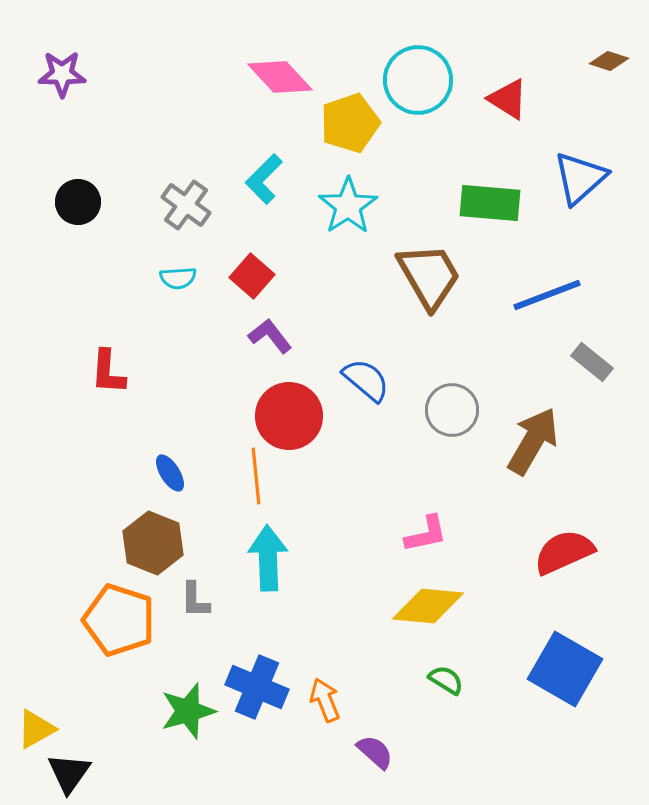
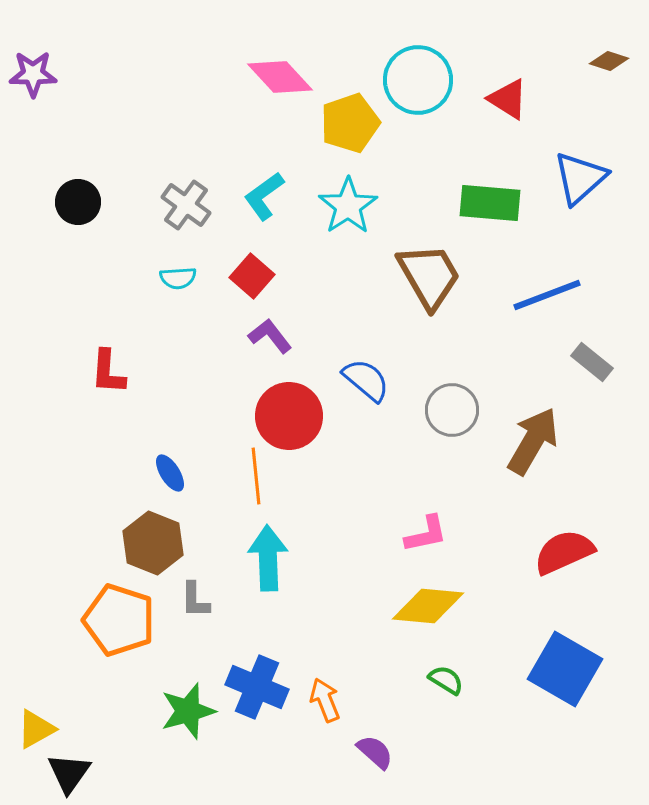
purple star: moved 29 px left
cyan L-shape: moved 17 px down; rotated 9 degrees clockwise
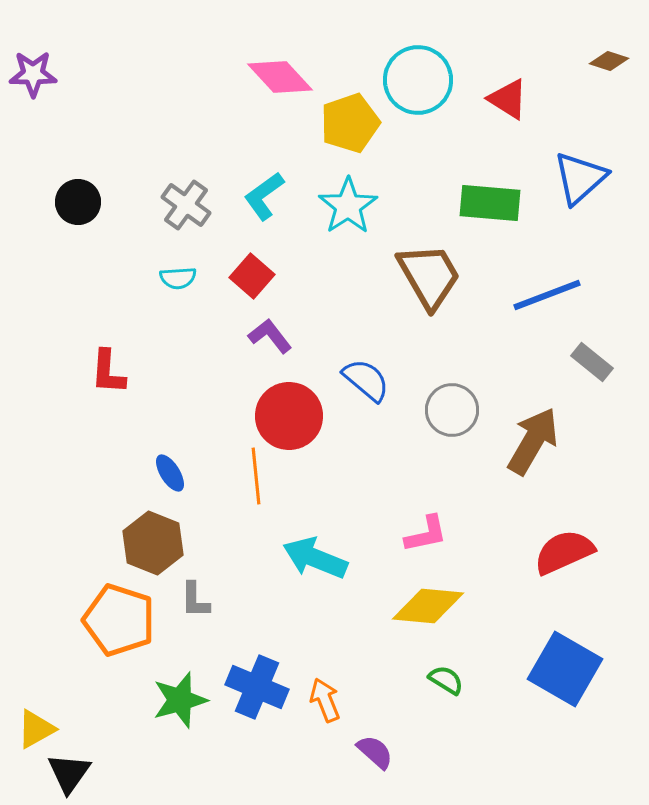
cyan arrow: moved 47 px right; rotated 66 degrees counterclockwise
green star: moved 8 px left, 11 px up
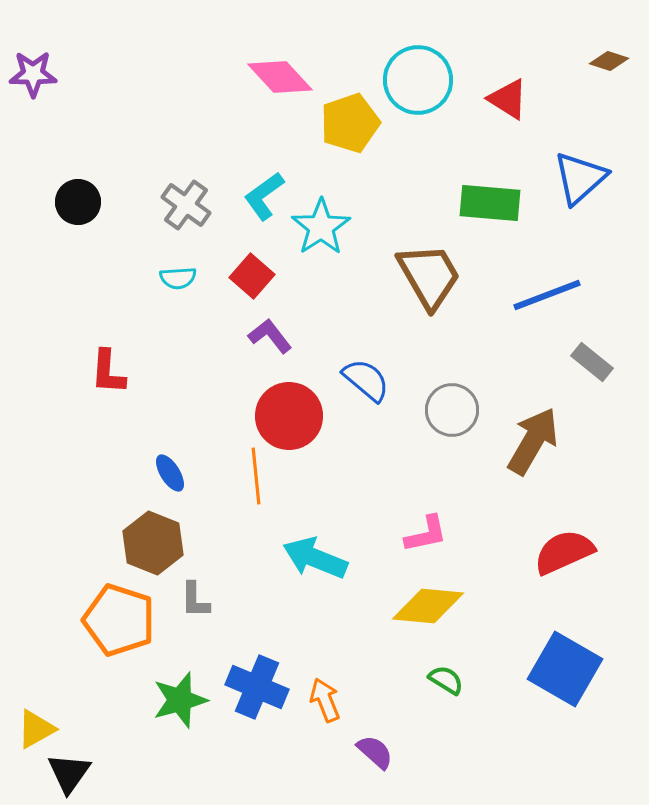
cyan star: moved 27 px left, 21 px down
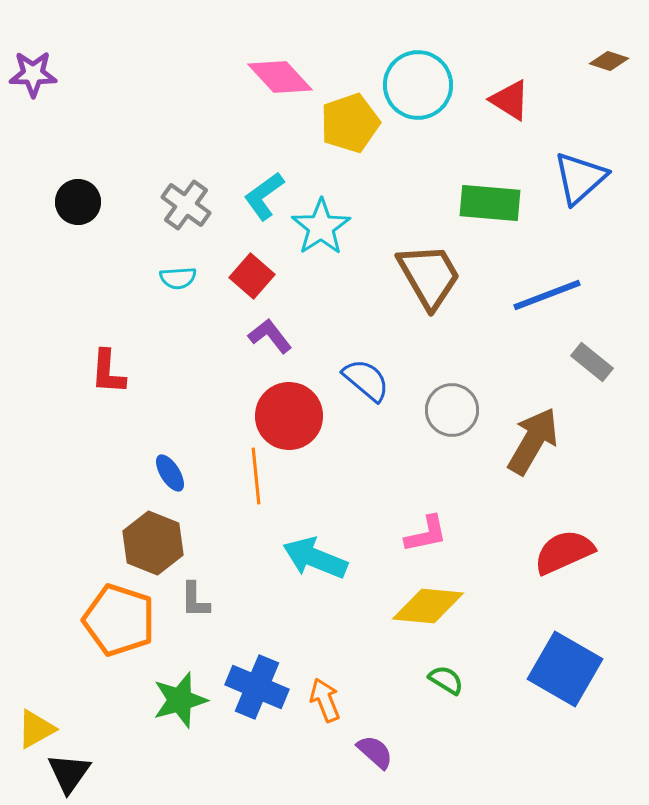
cyan circle: moved 5 px down
red triangle: moved 2 px right, 1 px down
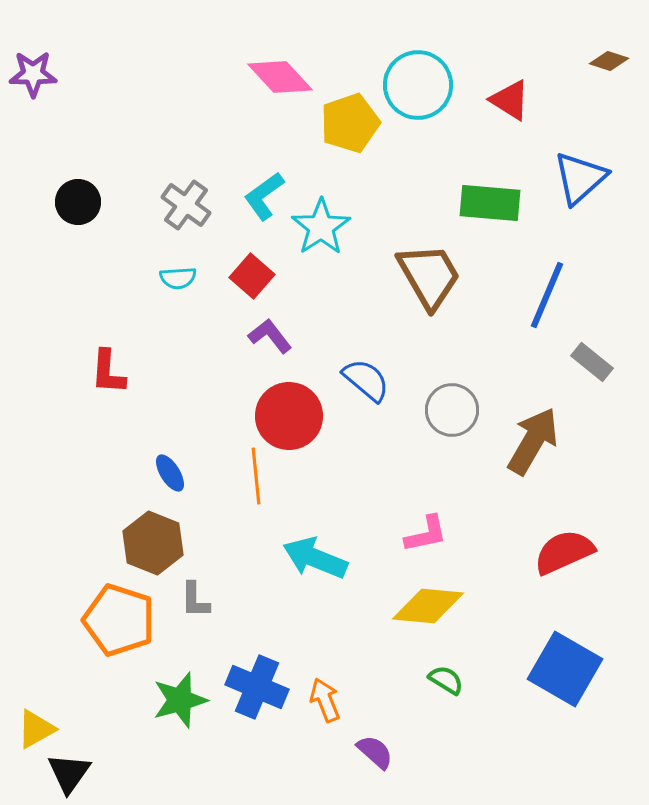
blue line: rotated 46 degrees counterclockwise
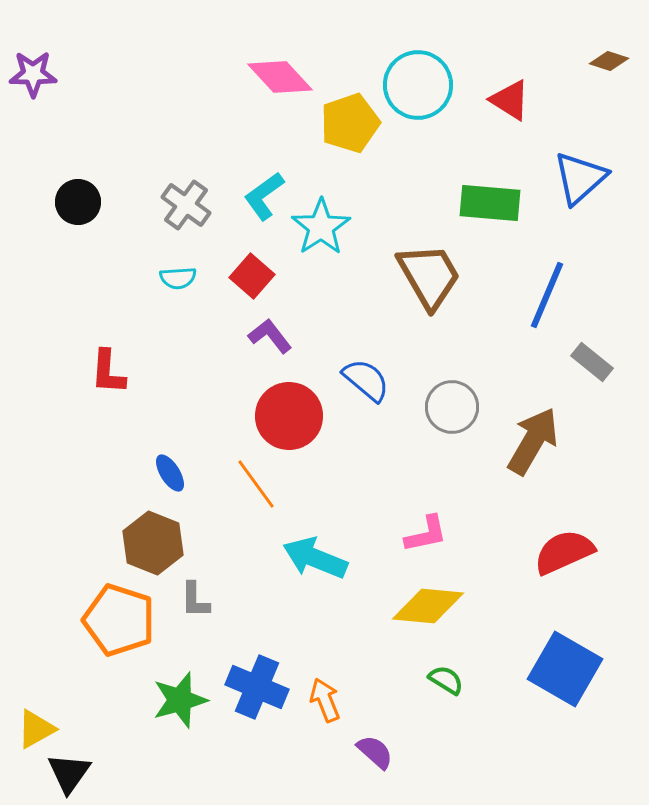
gray circle: moved 3 px up
orange line: moved 8 px down; rotated 30 degrees counterclockwise
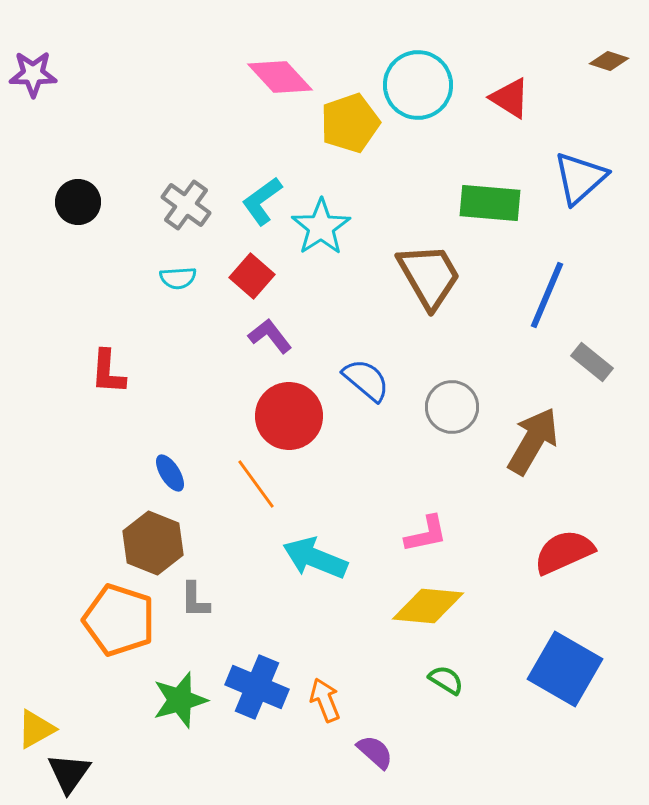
red triangle: moved 2 px up
cyan L-shape: moved 2 px left, 5 px down
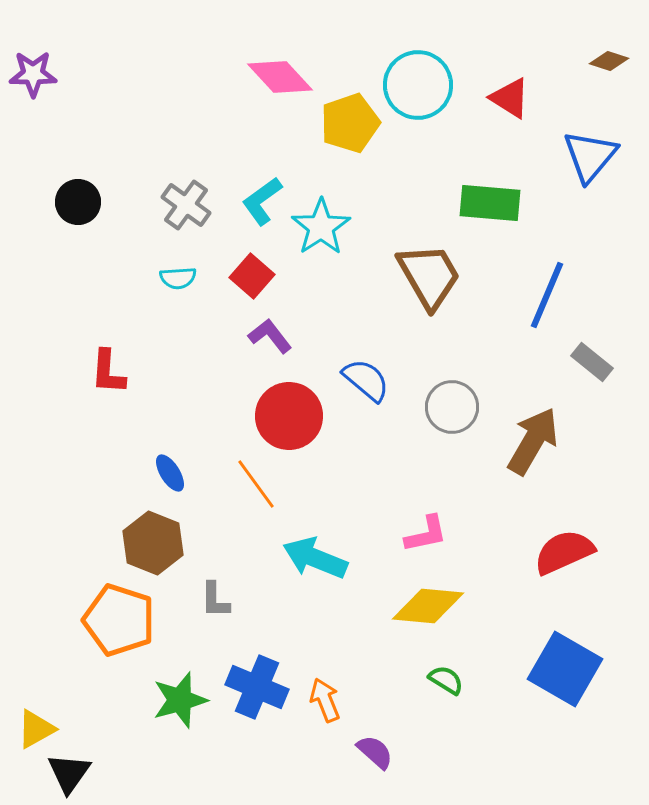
blue triangle: moved 10 px right, 22 px up; rotated 8 degrees counterclockwise
gray L-shape: moved 20 px right
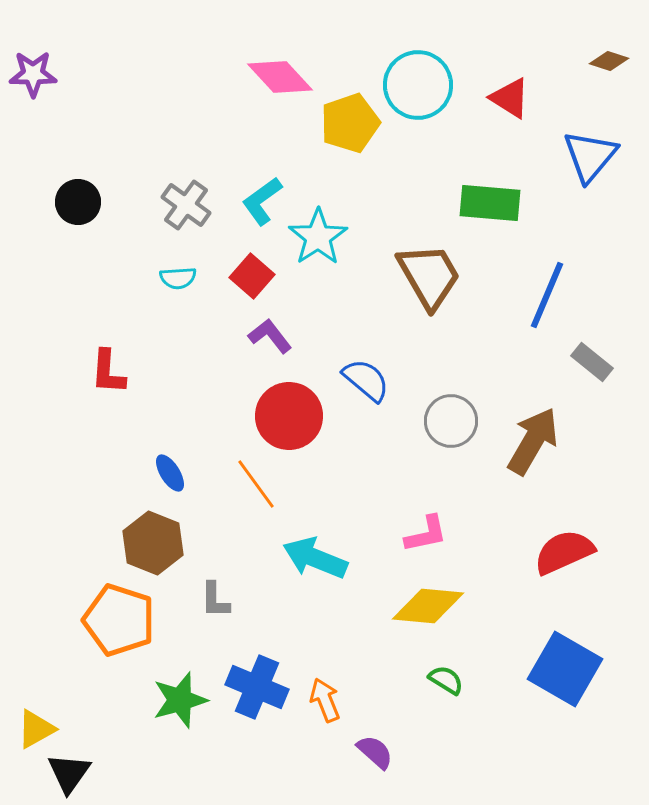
cyan star: moved 3 px left, 10 px down
gray circle: moved 1 px left, 14 px down
